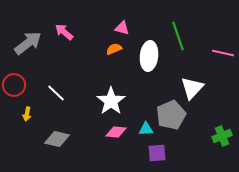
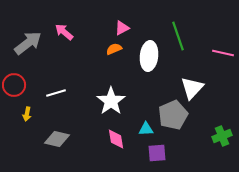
pink triangle: rotated 42 degrees counterclockwise
white line: rotated 60 degrees counterclockwise
gray pentagon: moved 2 px right
pink diamond: moved 7 px down; rotated 75 degrees clockwise
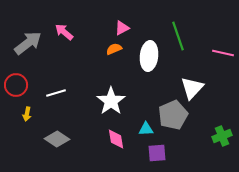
red circle: moved 2 px right
gray diamond: rotated 20 degrees clockwise
